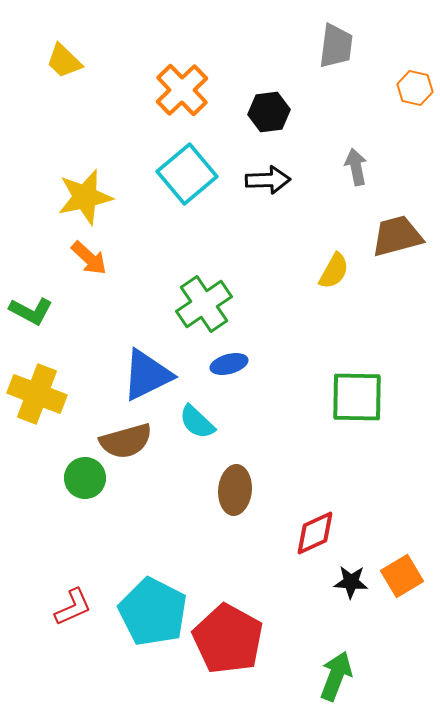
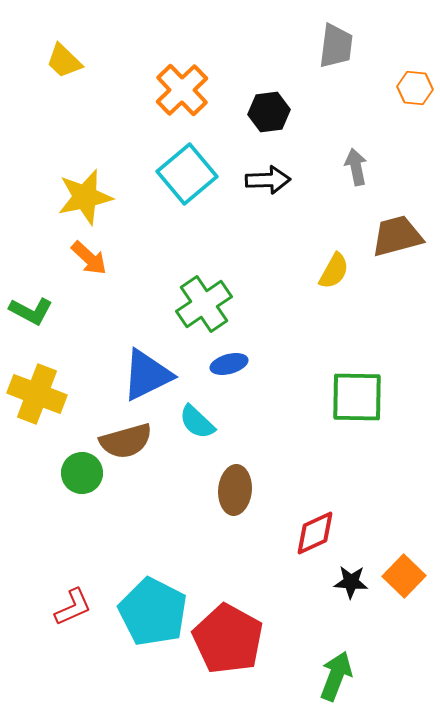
orange hexagon: rotated 8 degrees counterclockwise
green circle: moved 3 px left, 5 px up
orange square: moved 2 px right; rotated 15 degrees counterclockwise
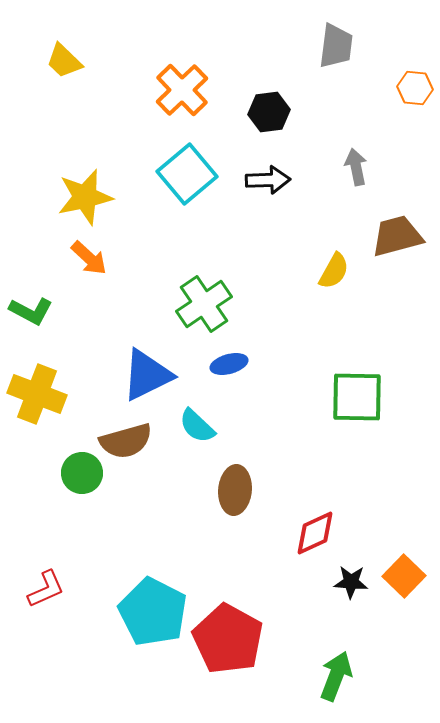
cyan semicircle: moved 4 px down
red L-shape: moved 27 px left, 18 px up
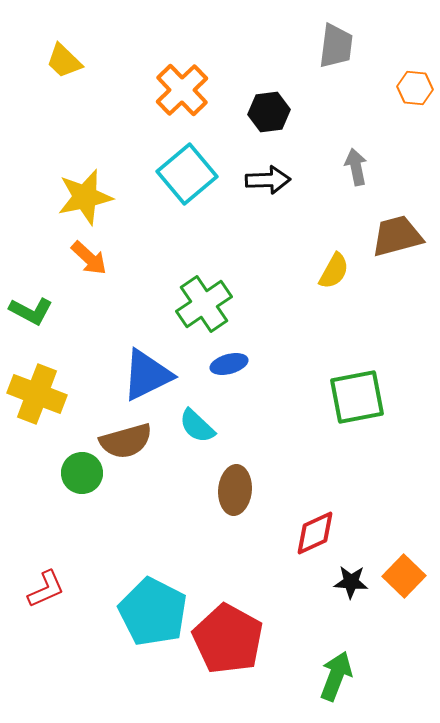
green square: rotated 12 degrees counterclockwise
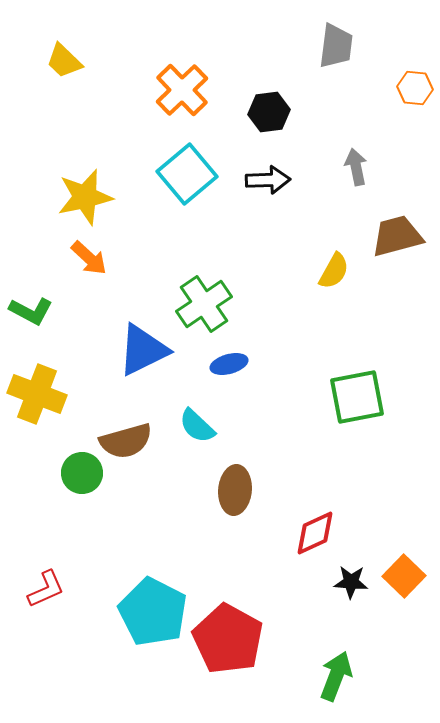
blue triangle: moved 4 px left, 25 px up
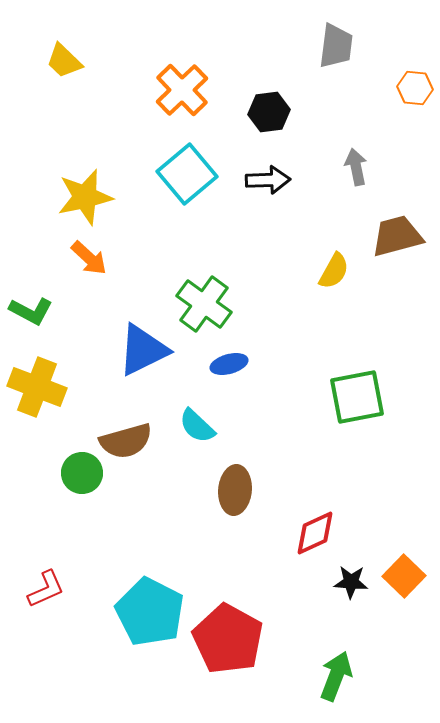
green cross: rotated 20 degrees counterclockwise
yellow cross: moved 7 px up
cyan pentagon: moved 3 px left
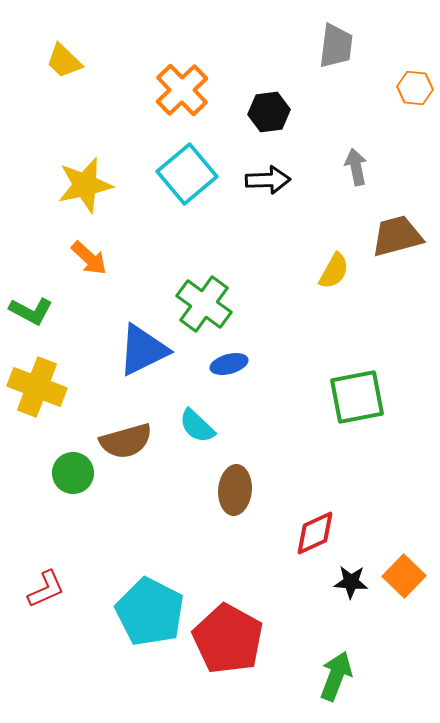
yellow star: moved 12 px up
green circle: moved 9 px left
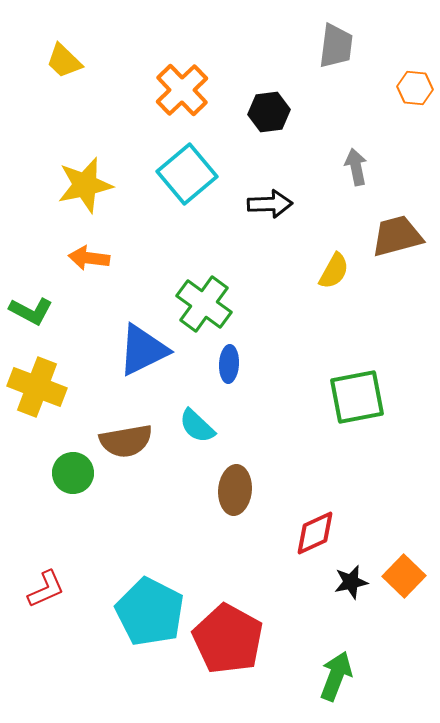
black arrow: moved 2 px right, 24 px down
orange arrow: rotated 144 degrees clockwise
blue ellipse: rotated 72 degrees counterclockwise
brown semicircle: rotated 6 degrees clockwise
black star: rotated 16 degrees counterclockwise
